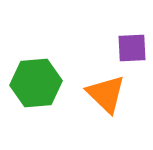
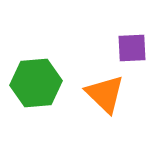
orange triangle: moved 1 px left
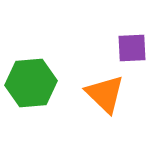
green hexagon: moved 5 px left
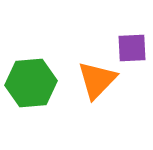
orange triangle: moved 8 px left, 14 px up; rotated 30 degrees clockwise
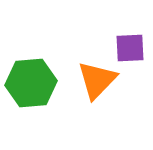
purple square: moved 2 px left
